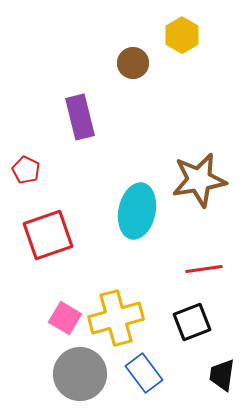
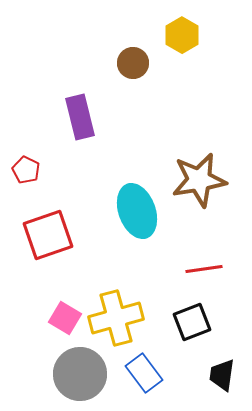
cyan ellipse: rotated 32 degrees counterclockwise
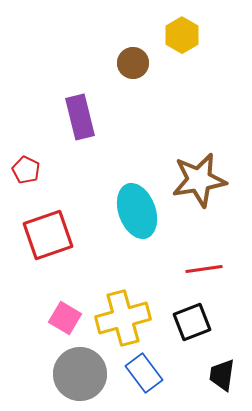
yellow cross: moved 7 px right
